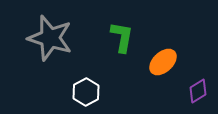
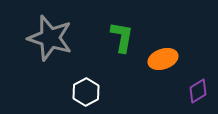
orange ellipse: moved 3 px up; rotated 24 degrees clockwise
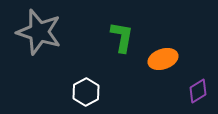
gray star: moved 11 px left, 6 px up
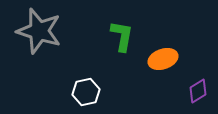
gray star: moved 1 px up
green L-shape: moved 1 px up
white hexagon: rotated 16 degrees clockwise
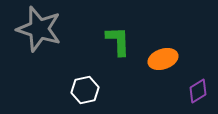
gray star: moved 2 px up
green L-shape: moved 4 px left, 5 px down; rotated 12 degrees counterclockwise
white hexagon: moved 1 px left, 2 px up
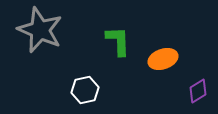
gray star: moved 1 px right, 1 px down; rotated 6 degrees clockwise
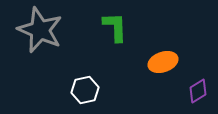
green L-shape: moved 3 px left, 14 px up
orange ellipse: moved 3 px down
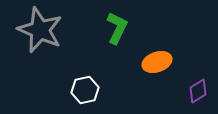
green L-shape: moved 2 px right, 1 px down; rotated 28 degrees clockwise
orange ellipse: moved 6 px left
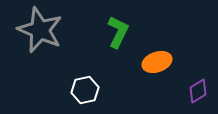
green L-shape: moved 1 px right, 4 px down
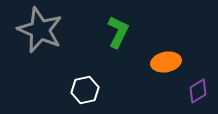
orange ellipse: moved 9 px right; rotated 8 degrees clockwise
